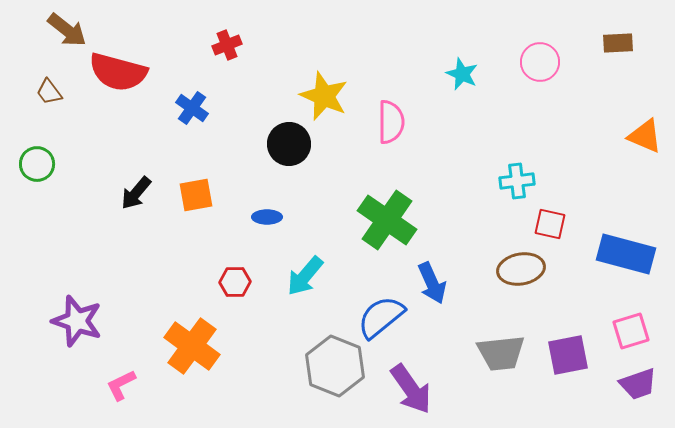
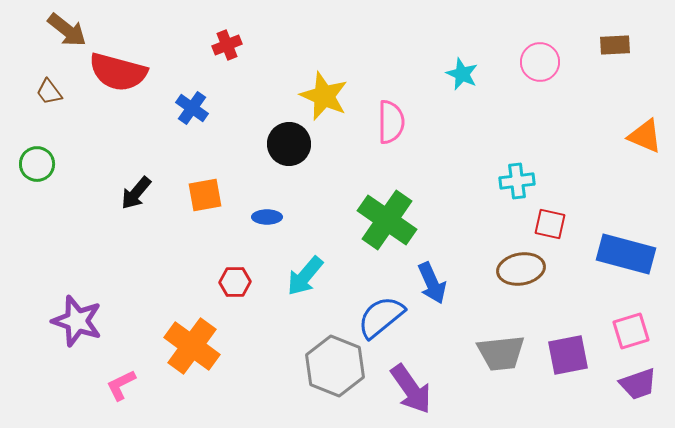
brown rectangle: moved 3 px left, 2 px down
orange square: moved 9 px right
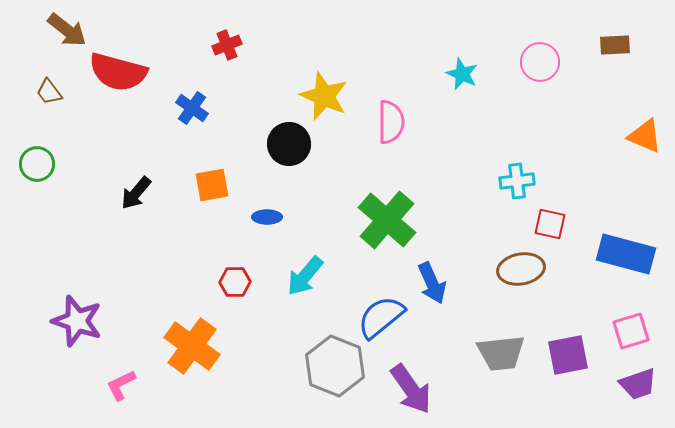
orange square: moved 7 px right, 10 px up
green cross: rotated 6 degrees clockwise
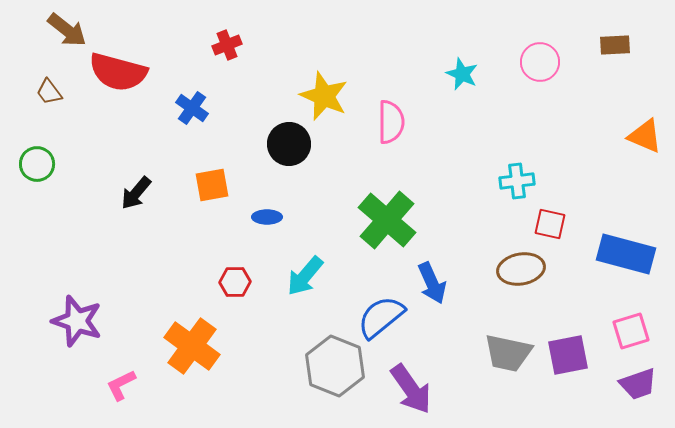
gray trapezoid: moved 7 px right; rotated 18 degrees clockwise
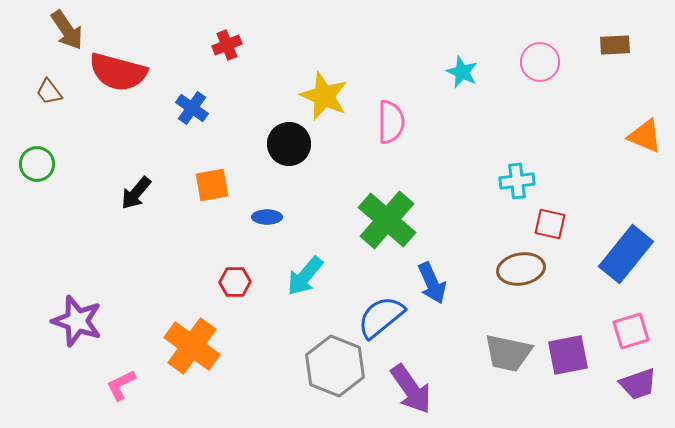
brown arrow: rotated 18 degrees clockwise
cyan star: moved 2 px up
blue rectangle: rotated 66 degrees counterclockwise
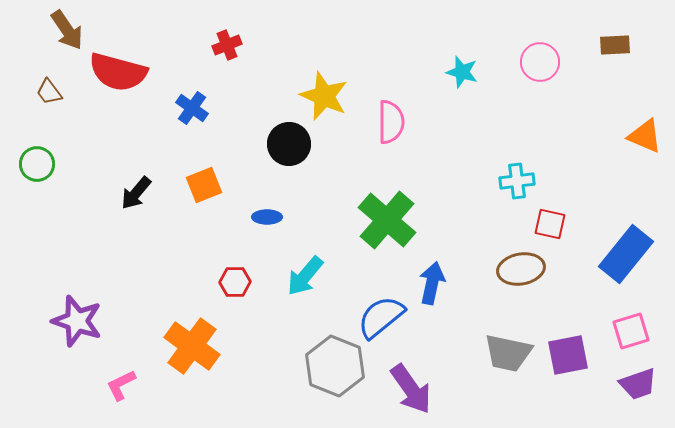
cyan star: rotated 8 degrees counterclockwise
orange square: moved 8 px left; rotated 12 degrees counterclockwise
blue arrow: rotated 144 degrees counterclockwise
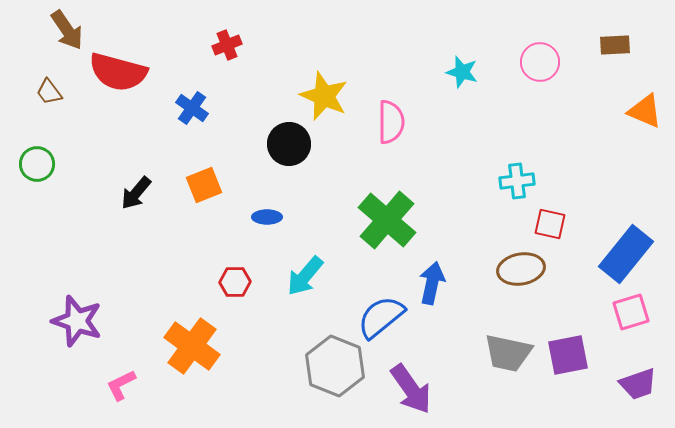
orange triangle: moved 25 px up
pink square: moved 19 px up
